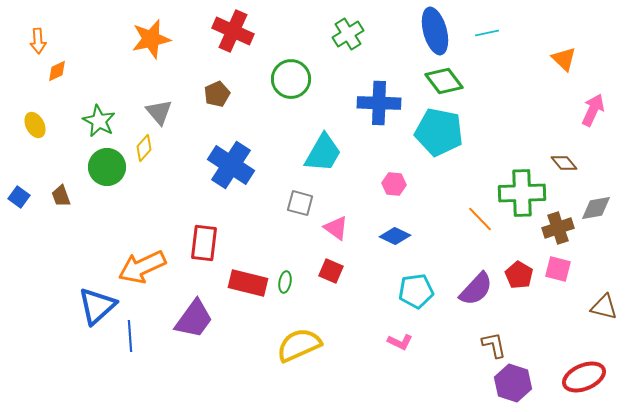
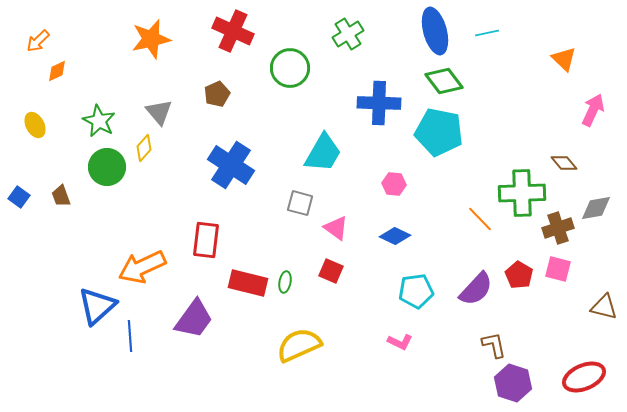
orange arrow at (38, 41): rotated 50 degrees clockwise
green circle at (291, 79): moved 1 px left, 11 px up
red rectangle at (204, 243): moved 2 px right, 3 px up
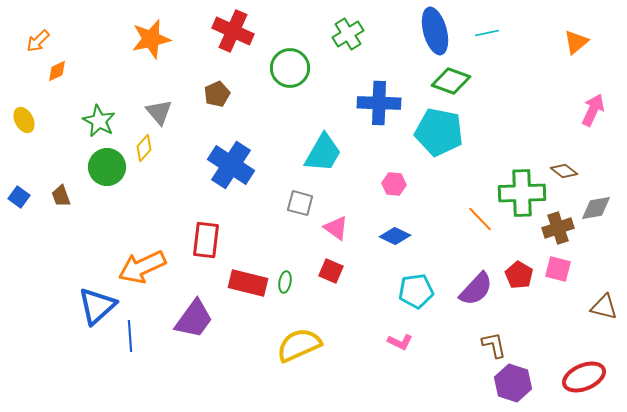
orange triangle at (564, 59): moved 12 px right, 17 px up; rotated 36 degrees clockwise
green diamond at (444, 81): moved 7 px right; rotated 33 degrees counterclockwise
yellow ellipse at (35, 125): moved 11 px left, 5 px up
brown diamond at (564, 163): moved 8 px down; rotated 12 degrees counterclockwise
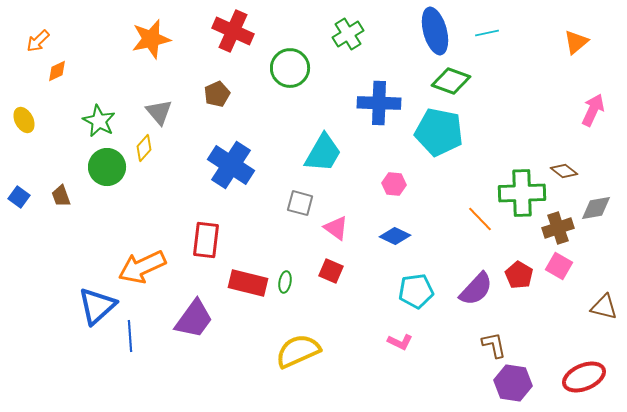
pink square at (558, 269): moved 1 px right, 3 px up; rotated 16 degrees clockwise
yellow semicircle at (299, 345): moved 1 px left, 6 px down
purple hexagon at (513, 383): rotated 9 degrees counterclockwise
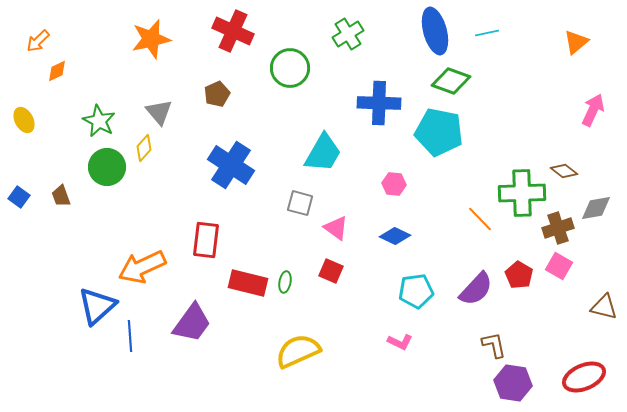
purple trapezoid at (194, 319): moved 2 px left, 4 px down
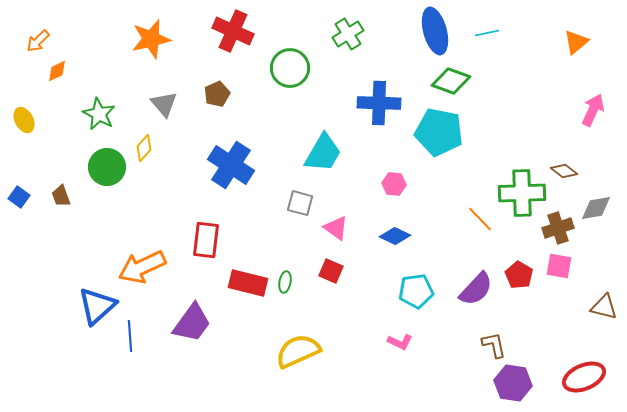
gray triangle at (159, 112): moved 5 px right, 8 px up
green star at (99, 121): moved 7 px up
pink square at (559, 266): rotated 20 degrees counterclockwise
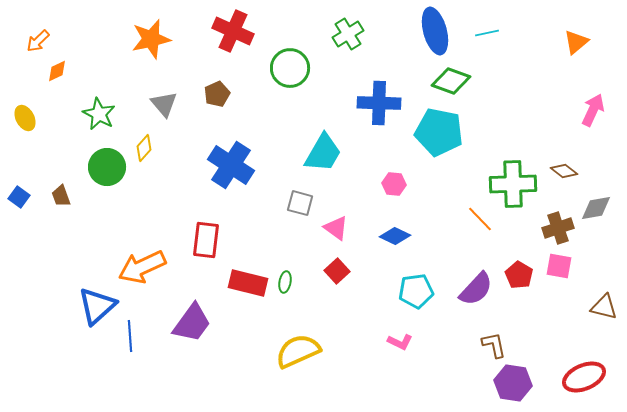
yellow ellipse at (24, 120): moved 1 px right, 2 px up
green cross at (522, 193): moved 9 px left, 9 px up
red square at (331, 271): moved 6 px right; rotated 25 degrees clockwise
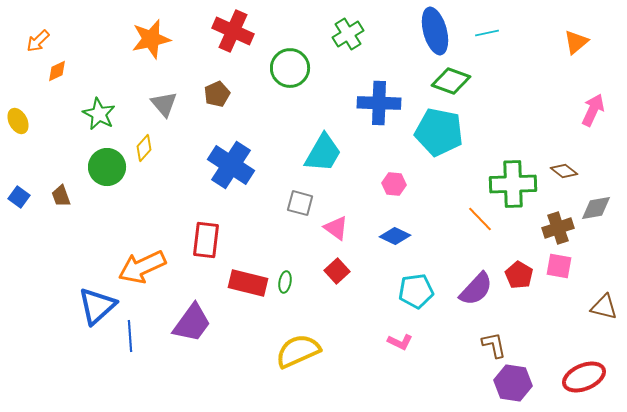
yellow ellipse at (25, 118): moved 7 px left, 3 px down
